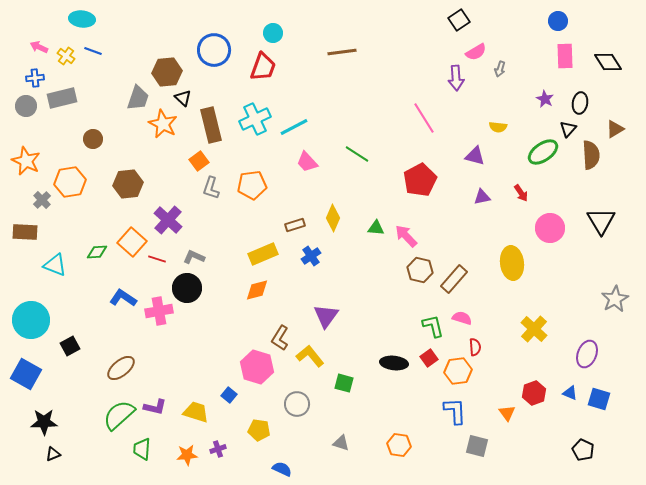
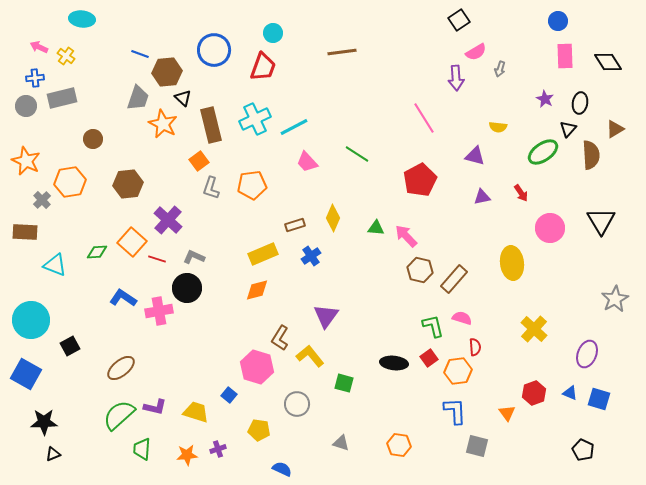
blue line at (93, 51): moved 47 px right, 3 px down
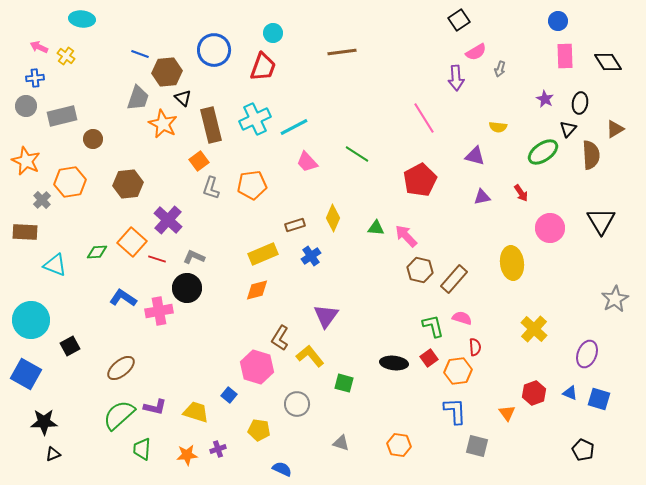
gray rectangle at (62, 98): moved 18 px down
